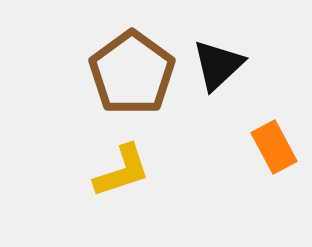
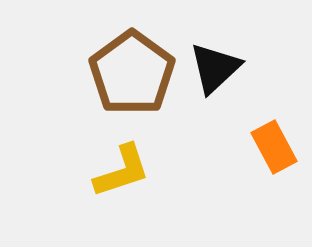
black triangle: moved 3 px left, 3 px down
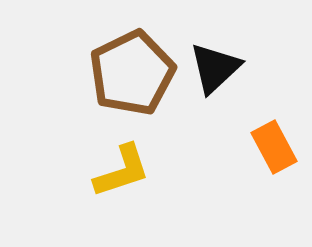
brown pentagon: rotated 10 degrees clockwise
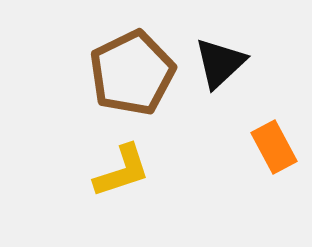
black triangle: moved 5 px right, 5 px up
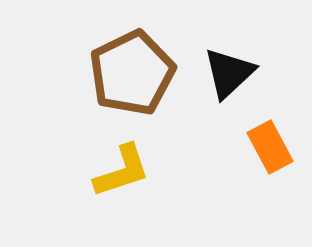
black triangle: moved 9 px right, 10 px down
orange rectangle: moved 4 px left
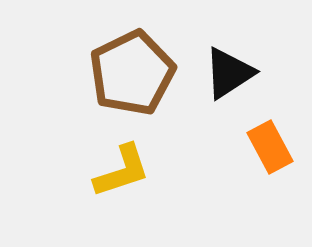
black triangle: rotated 10 degrees clockwise
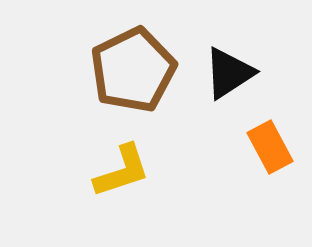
brown pentagon: moved 1 px right, 3 px up
